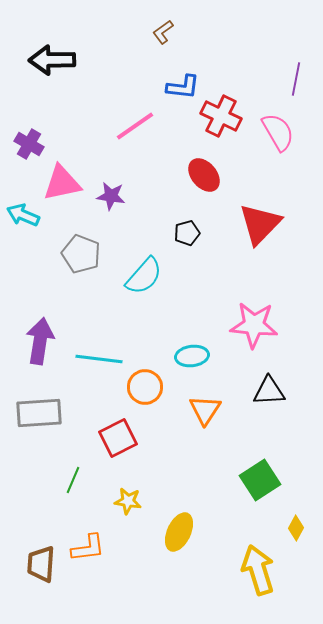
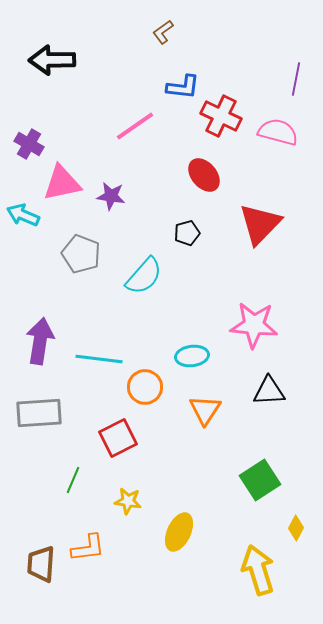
pink semicircle: rotated 45 degrees counterclockwise
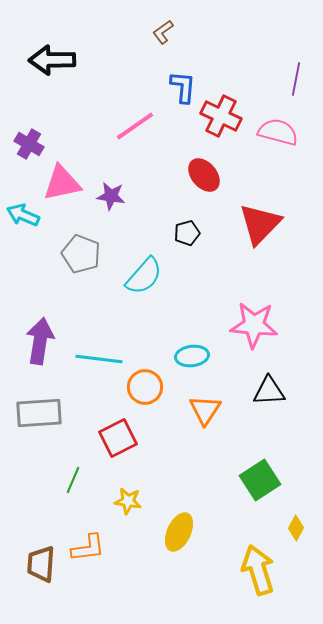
blue L-shape: rotated 92 degrees counterclockwise
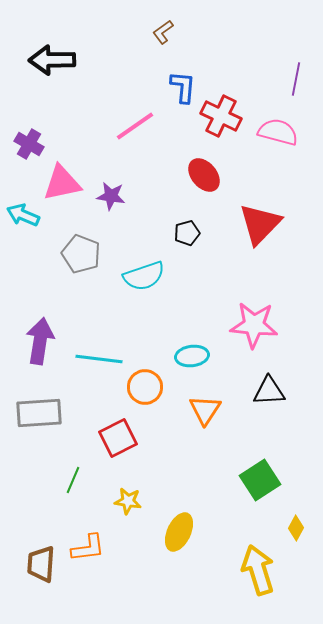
cyan semicircle: rotated 30 degrees clockwise
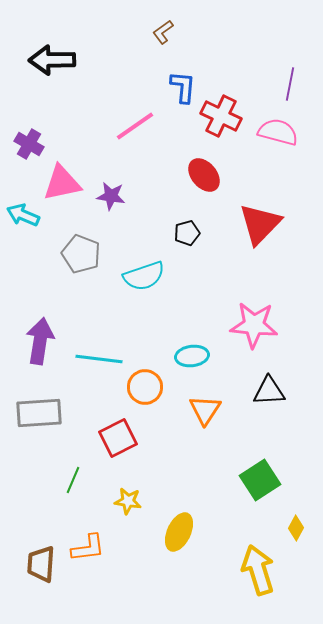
purple line: moved 6 px left, 5 px down
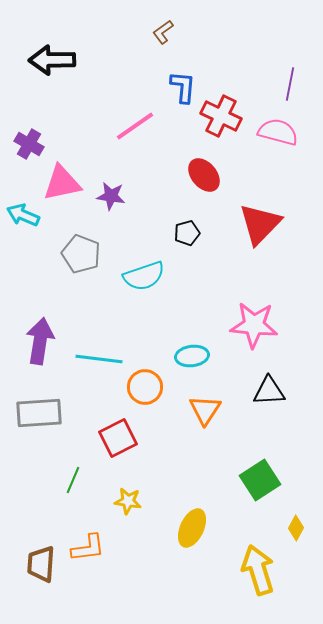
yellow ellipse: moved 13 px right, 4 px up
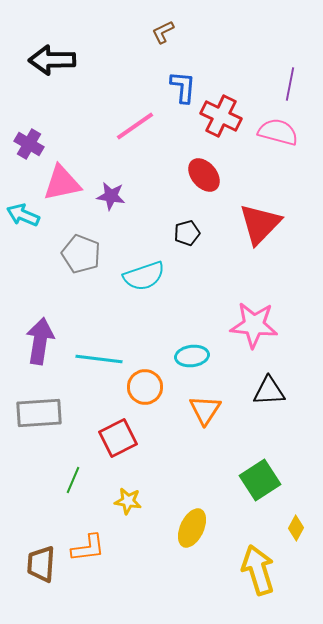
brown L-shape: rotated 10 degrees clockwise
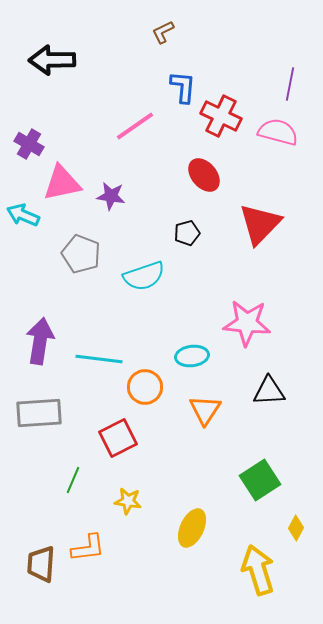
pink star: moved 7 px left, 2 px up
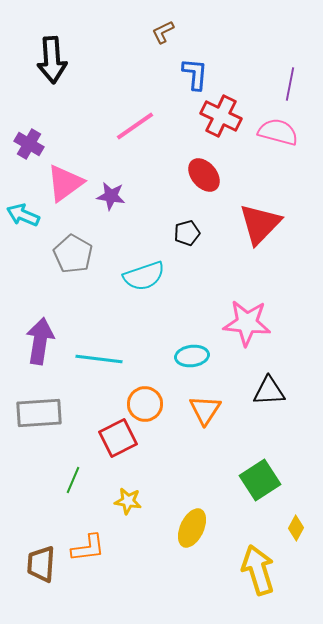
black arrow: rotated 93 degrees counterclockwise
blue L-shape: moved 12 px right, 13 px up
pink triangle: moved 3 px right; rotated 24 degrees counterclockwise
gray pentagon: moved 8 px left; rotated 9 degrees clockwise
orange circle: moved 17 px down
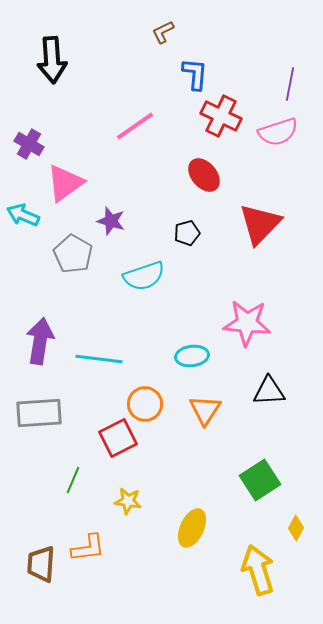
pink semicircle: rotated 147 degrees clockwise
purple star: moved 25 px down; rotated 8 degrees clockwise
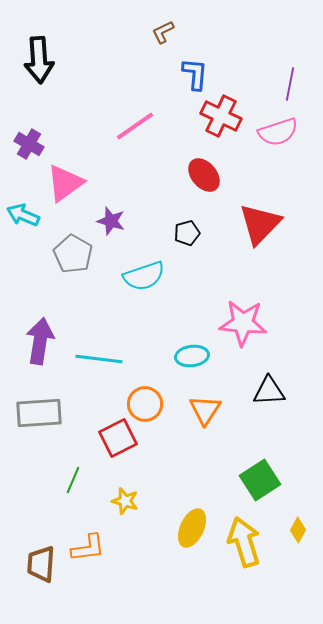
black arrow: moved 13 px left
pink star: moved 4 px left
yellow star: moved 3 px left; rotated 8 degrees clockwise
yellow diamond: moved 2 px right, 2 px down
yellow arrow: moved 14 px left, 28 px up
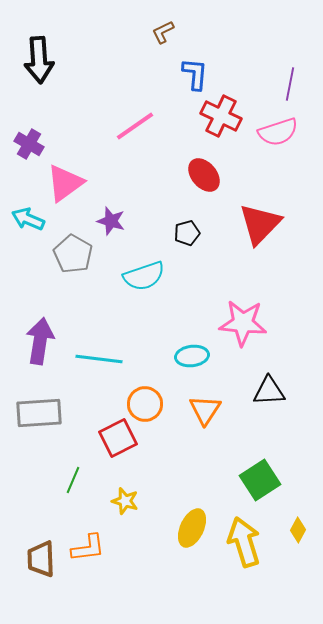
cyan arrow: moved 5 px right, 4 px down
brown trapezoid: moved 5 px up; rotated 6 degrees counterclockwise
